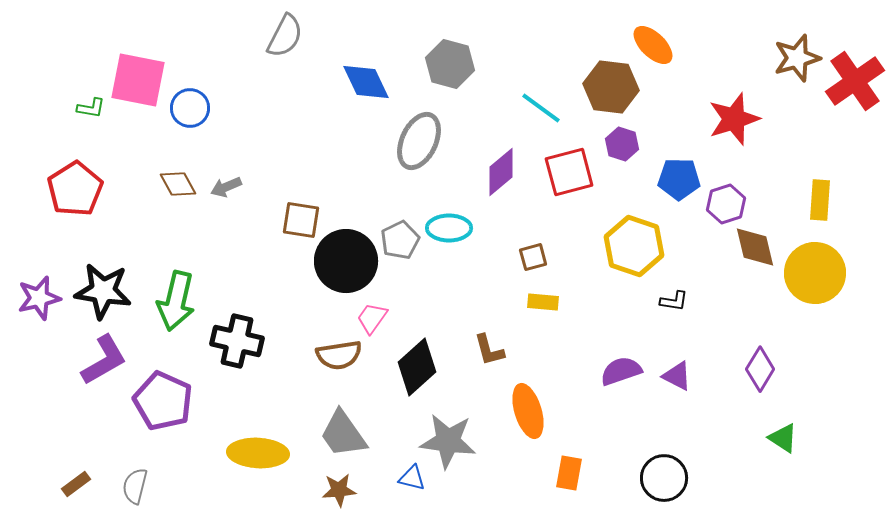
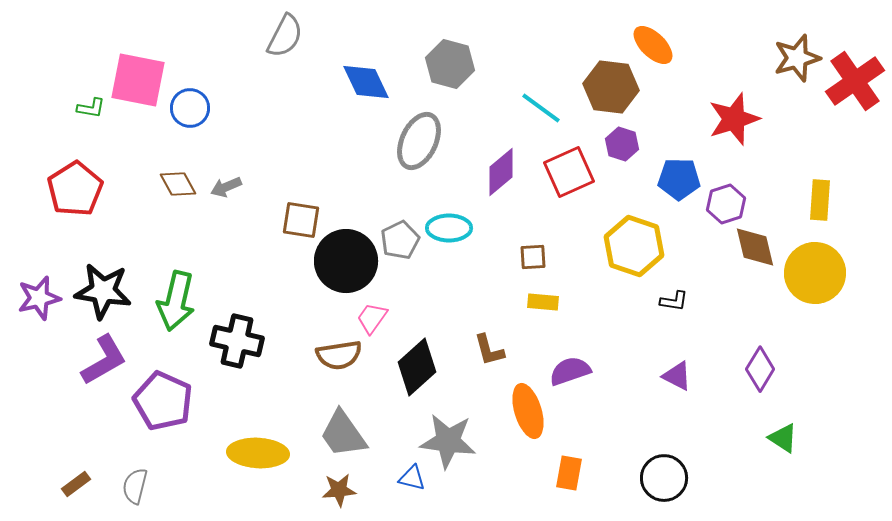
red square at (569, 172): rotated 9 degrees counterclockwise
brown square at (533, 257): rotated 12 degrees clockwise
purple semicircle at (621, 371): moved 51 px left
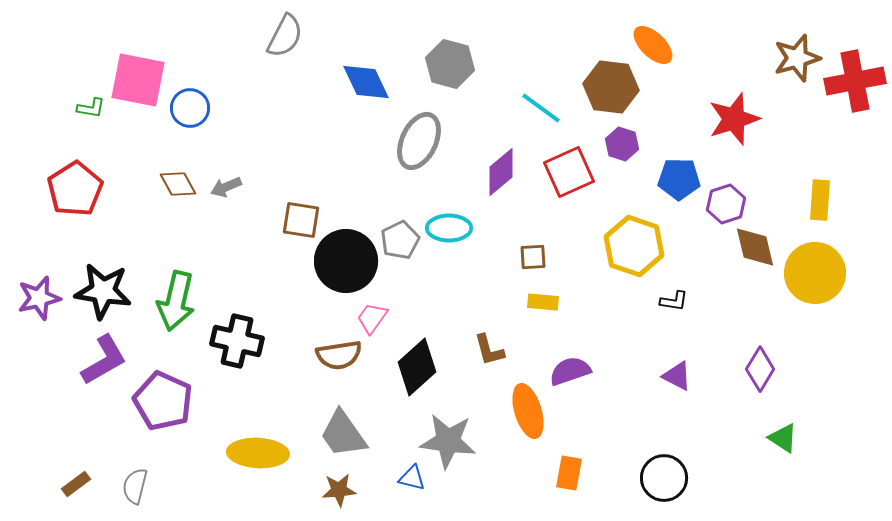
red cross at (855, 81): rotated 24 degrees clockwise
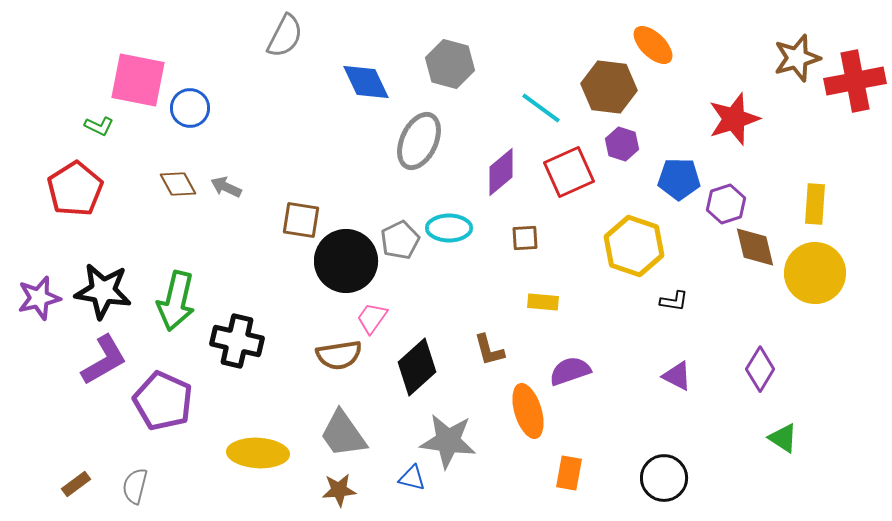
brown hexagon at (611, 87): moved 2 px left
green L-shape at (91, 108): moved 8 px right, 18 px down; rotated 16 degrees clockwise
gray arrow at (226, 187): rotated 48 degrees clockwise
yellow rectangle at (820, 200): moved 5 px left, 4 px down
brown square at (533, 257): moved 8 px left, 19 px up
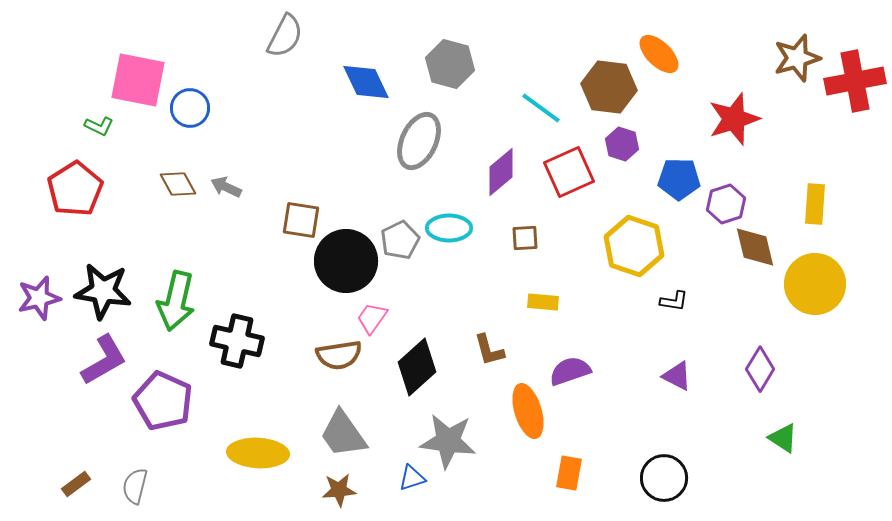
orange ellipse at (653, 45): moved 6 px right, 9 px down
yellow circle at (815, 273): moved 11 px down
blue triangle at (412, 478): rotated 32 degrees counterclockwise
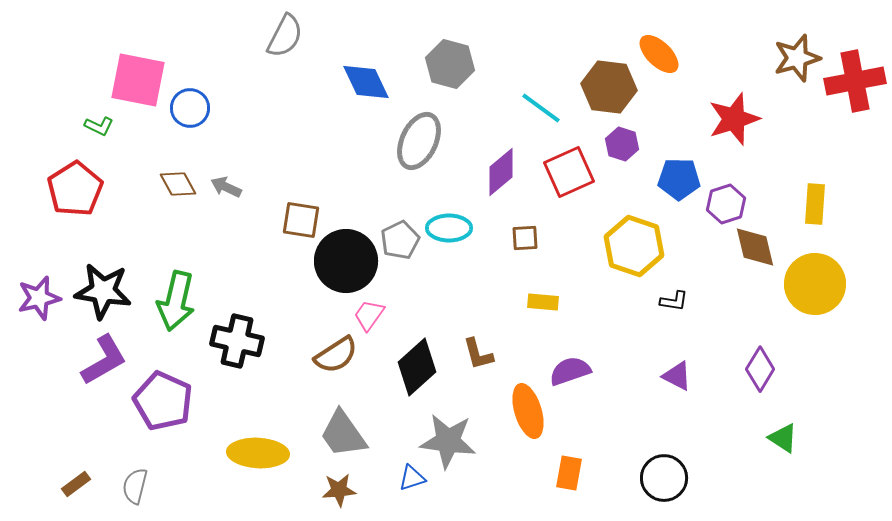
pink trapezoid at (372, 318): moved 3 px left, 3 px up
brown L-shape at (489, 350): moved 11 px left, 4 px down
brown semicircle at (339, 355): moved 3 px left; rotated 24 degrees counterclockwise
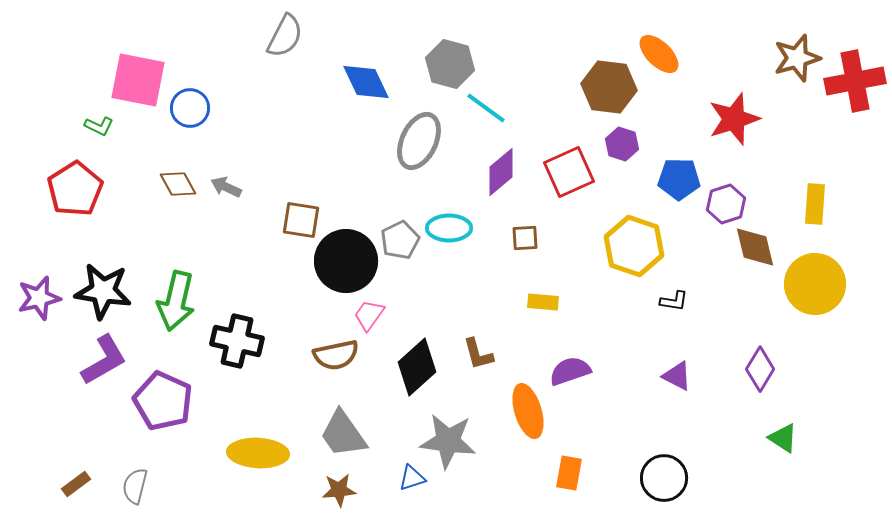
cyan line at (541, 108): moved 55 px left
brown semicircle at (336, 355): rotated 21 degrees clockwise
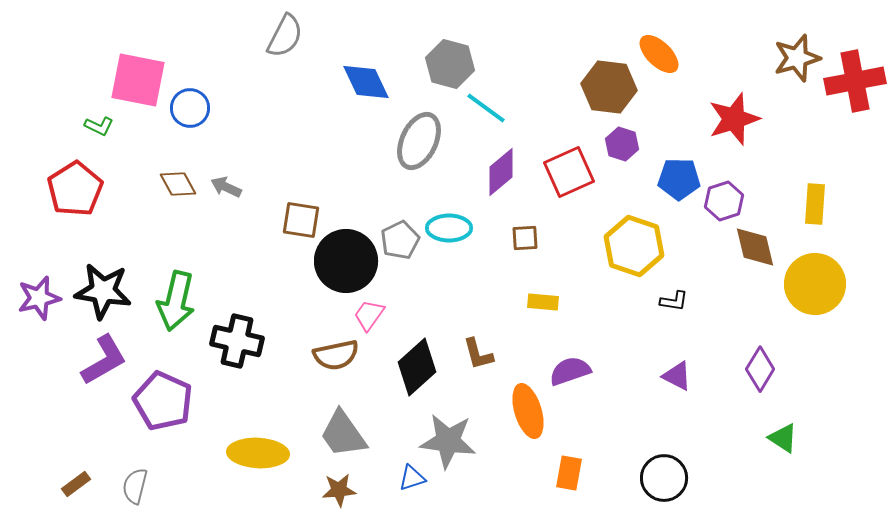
purple hexagon at (726, 204): moved 2 px left, 3 px up
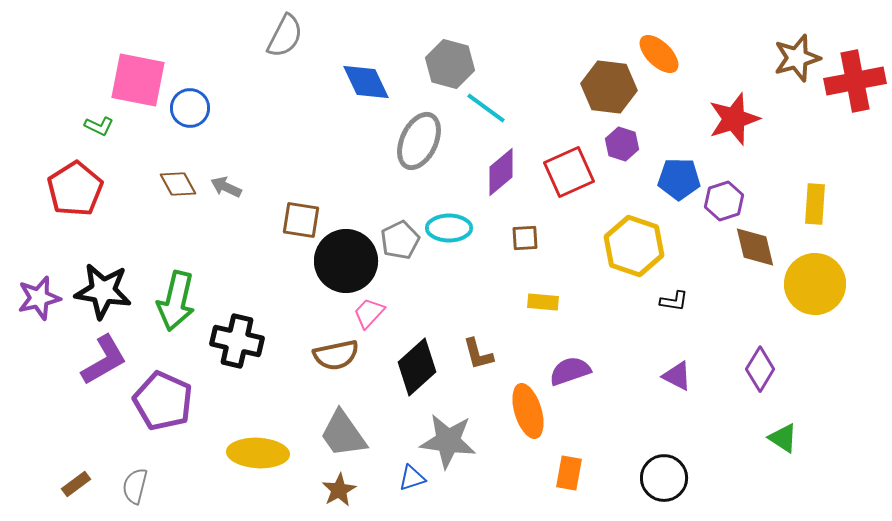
pink trapezoid at (369, 315): moved 2 px up; rotated 8 degrees clockwise
brown star at (339, 490): rotated 24 degrees counterclockwise
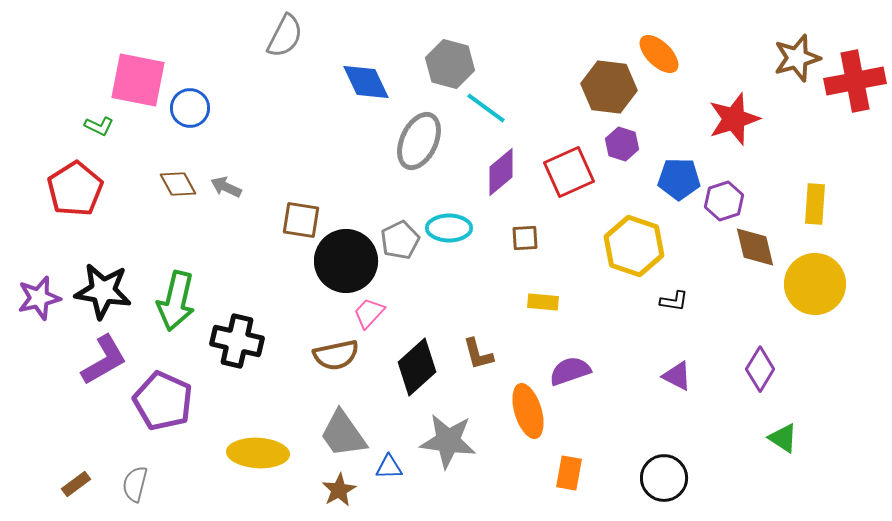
blue triangle at (412, 478): moved 23 px left, 11 px up; rotated 16 degrees clockwise
gray semicircle at (135, 486): moved 2 px up
